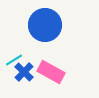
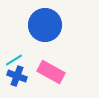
blue cross: moved 7 px left, 4 px down; rotated 24 degrees counterclockwise
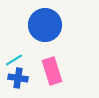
pink rectangle: moved 1 px right, 1 px up; rotated 44 degrees clockwise
blue cross: moved 1 px right, 2 px down; rotated 12 degrees counterclockwise
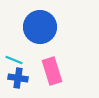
blue circle: moved 5 px left, 2 px down
cyan line: rotated 54 degrees clockwise
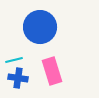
cyan line: rotated 36 degrees counterclockwise
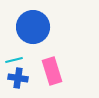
blue circle: moved 7 px left
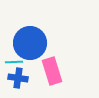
blue circle: moved 3 px left, 16 px down
cyan line: moved 2 px down; rotated 12 degrees clockwise
